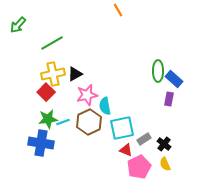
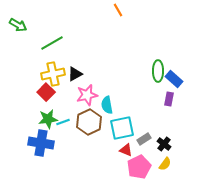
green arrow: rotated 102 degrees counterclockwise
cyan semicircle: moved 2 px right, 1 px up
yellow semicircle: rotated 120 degrees counterclockwise
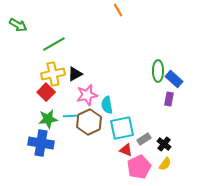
green line: moved 2 px right, 1 px down
cyan line: moved 7 px right, 6 px up; rotated 16 degrees clockwise
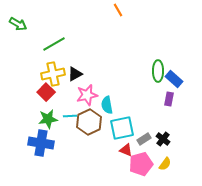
green arrow: moved 1 px up
black cross: moved 1 px left, 5 px up
pink pentagon: moved 2 px right, 3 px up; rotated 10 degrees clockwise
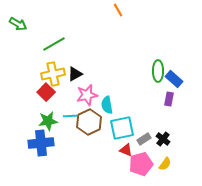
green star: moved 2 px down
blue cross: rotated 15 degrees counterclockwise
